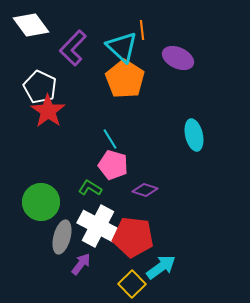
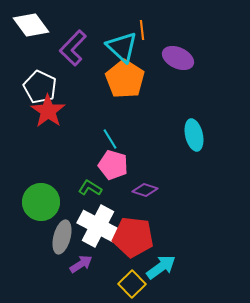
purple arrow: rotated 20 degrees clockwise
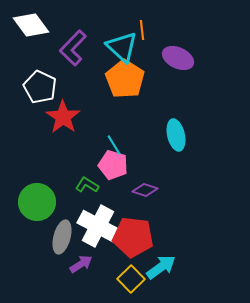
red star: moved 15 px right, 6 px down
cyan ellipse: moved 18 px left
cyan line: moved 4 px right, 6 px down
green L-shape: moved 3 px left, 3 px up
green circle: moved 4 px left
yellow square: moved 1 px left, 5 px up
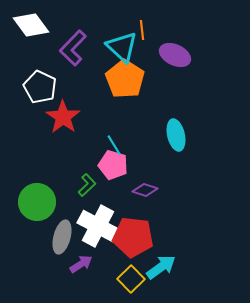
purple ellipse: moved 3 px left, 3 px up
green L-shape: rotated 105 degrees clockwise
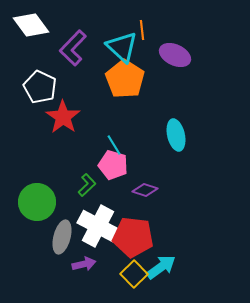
purple arrow: moved 3 px right; rotated 20 degrees clockwise
yellow square: moved 3 px right, 5 px up
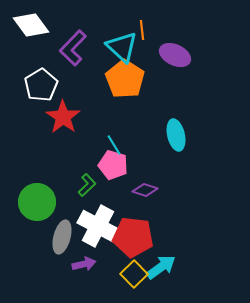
white pentagon: moved 1 px right, 2 px up; rotated 16 degrees clockwise
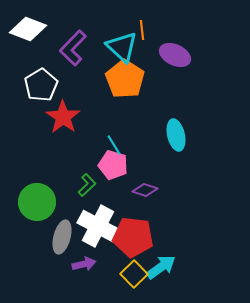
white diamond: moved 3 px left, 4 px down; rotated 33 degrees counterclockwise
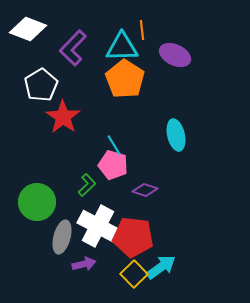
cyan triangle: rotated 44 degrees counterclockwise
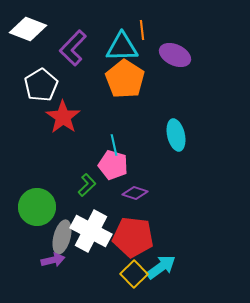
cyan line: rotated 20 degrees clockwise
purple diamond: moved 10 px left, 3 px down
green circle: moved 5 px down
white cross: moved 7 px left, 5 px down
purple arrow: moved 31 px left, 4 px up
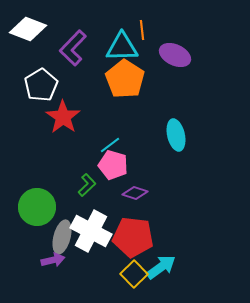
cyan line: moved 4 px left; rotated 65 degrees clockwise
